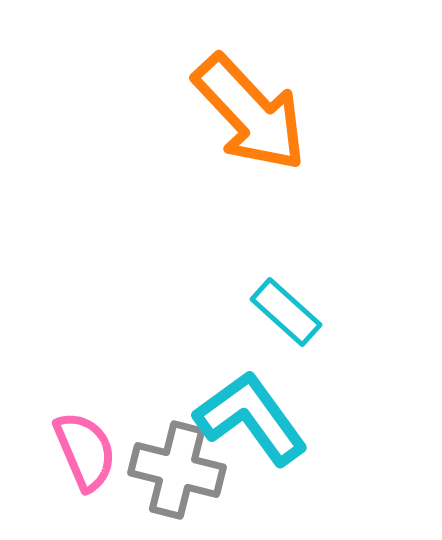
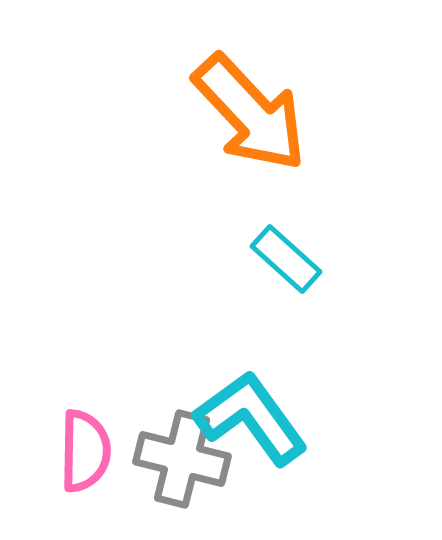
cyan rectangle: moved 53 px up
pink semicircle: rotated 24 degrees clockwise
gray cross: moved 5 px right, 11 px up
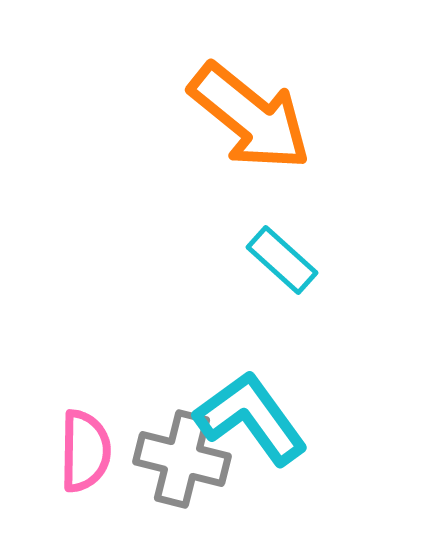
orange arrow: moved 4 px down; rotated 8 degrees counterclockwise
cyan rectangle: moved 4 px left, 1 px down
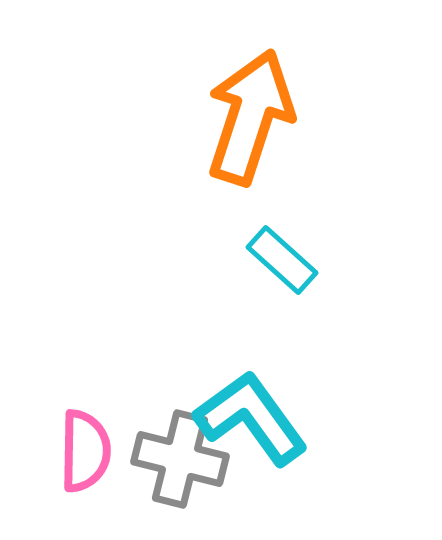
orange arrow: rotated 111 degrees counterclockwise
gray cross: moved 2 px left
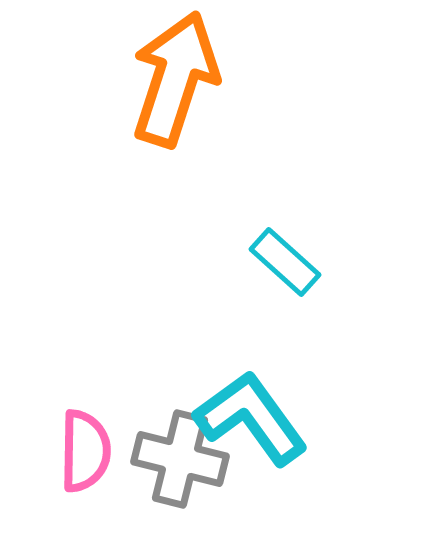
orange arrow: moved 75 px left, 38 px up
cyan rectangle: moved 3 px right, 2 px down
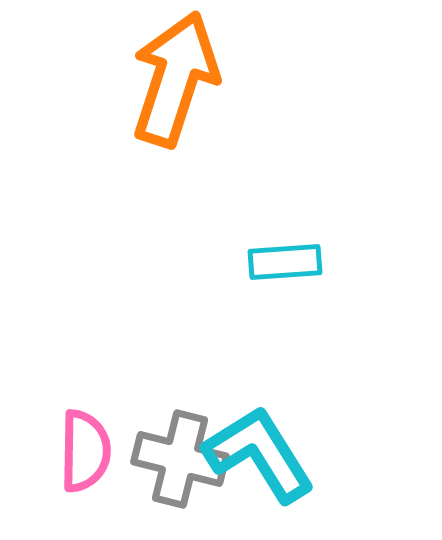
cyan rectangle: rotated 46 degrees counterclockwise
cyan L-shape: moved 8 px right, 36 px down; rotated 4 degrees clockwise
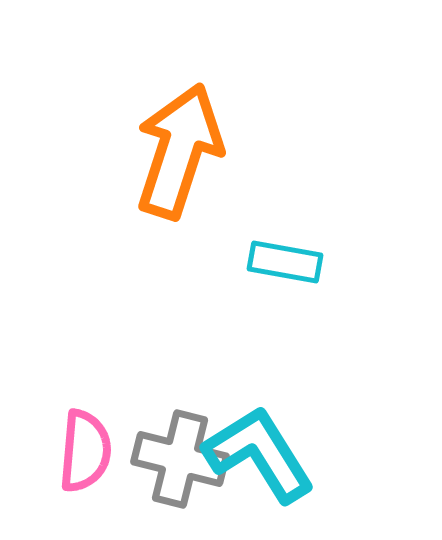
orange arrow: moved 4 px right, 72 px down
cyan rectangle: rotated 14 degrees clockwise
pink semicircle: rotated 4 degrees clockwise
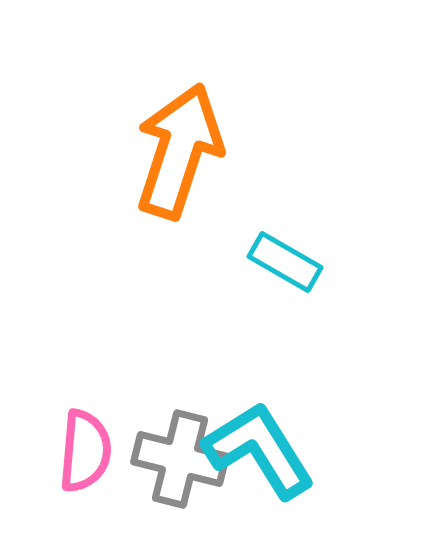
cyan rectangle: rotated 20 degrees clockwise
cyan L-shape: moved 4 px up
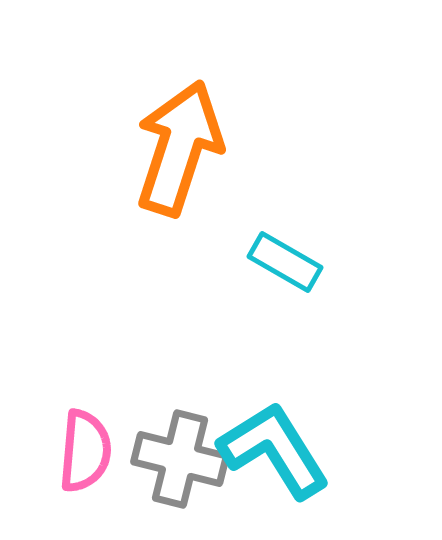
orange arrow: moved 3 px up
cyan L-shape: moved 15 px right
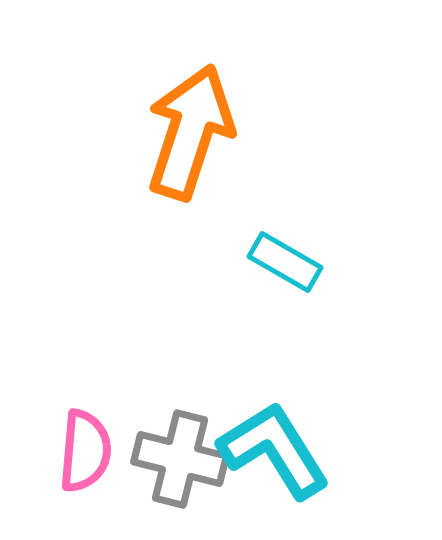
orange arrow: moved 11 px right, 16 px up
